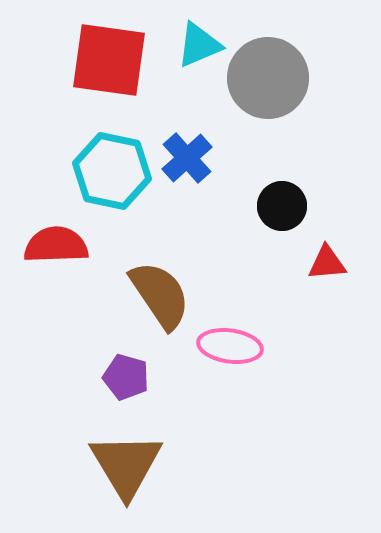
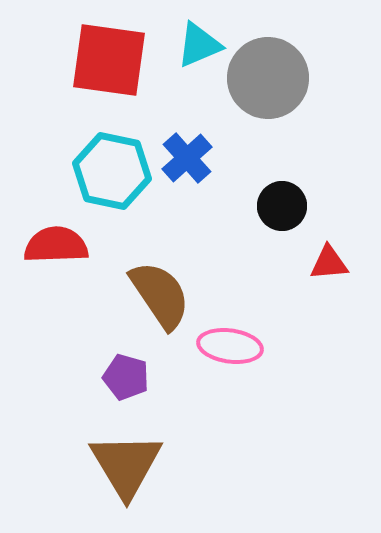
red triangle: moved 2 px right
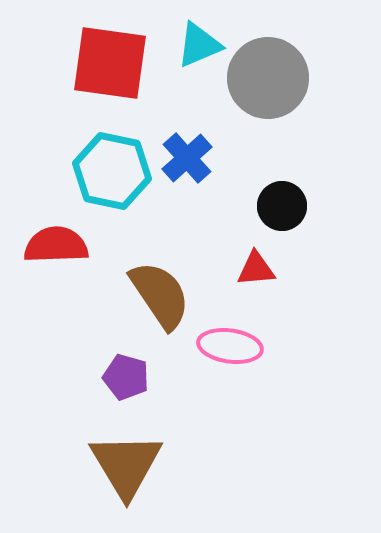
red square: moved 1 px right, 3 px down
red triangle: moved 73 px left, 6 px down
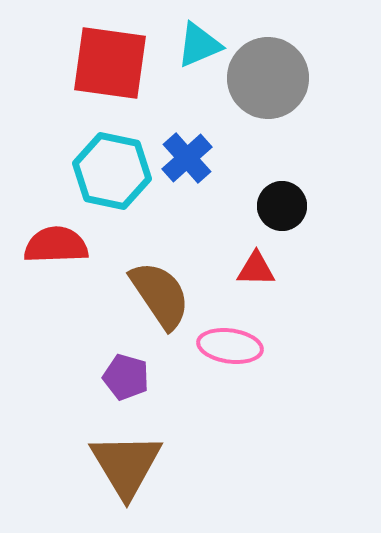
red triangle: rotated 6 degrees clockwise
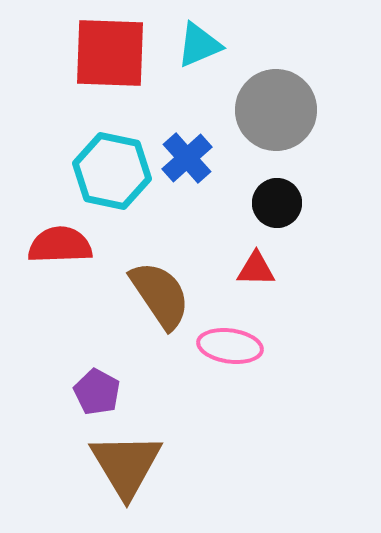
red square: moved 10 px up; rotated 6 degrees counterclockwise
gray circle: moved 8 px right, 32 px down
black circle: moved 5 px left, 3 px up
red semicircle: moved 4 px right
purple pentagon: moved 29 px left, 15 px down; rotated 12 degrees clockwise
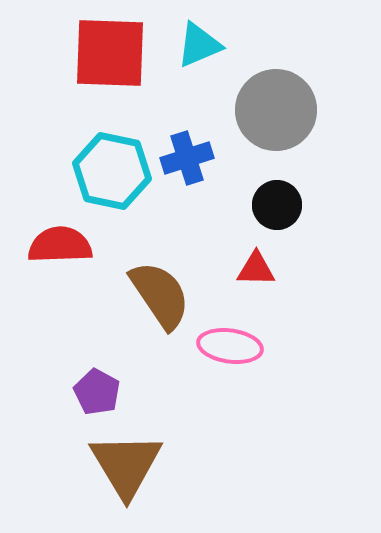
blue cross: rotated 24 degrees clockwise
black circle: moved 2 px down
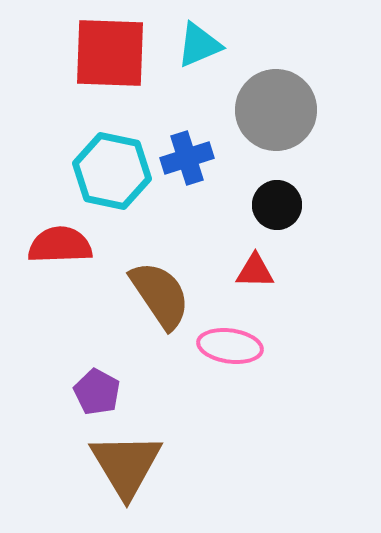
red triangle: moved 1 px left, 2 px down
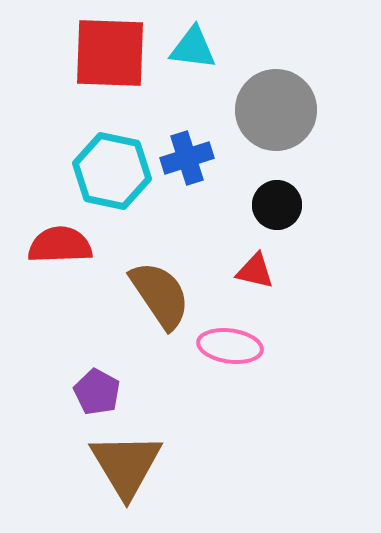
cyan triangle: moved 6 px left, 3 px down; rotated 30 degrees clockwise
red triangle: rotated 12 degrees clockwise
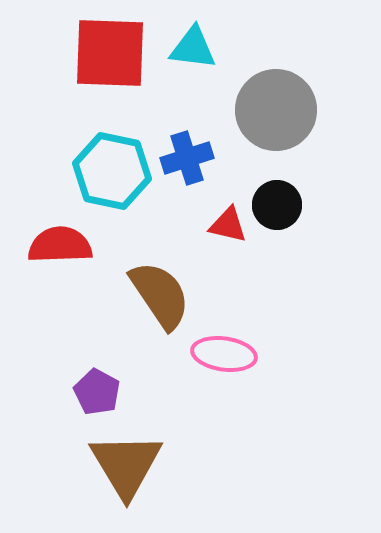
red triangle: moved 27 px left, 46 px up
pink ellipse: moved 6 px left, 8 px down
